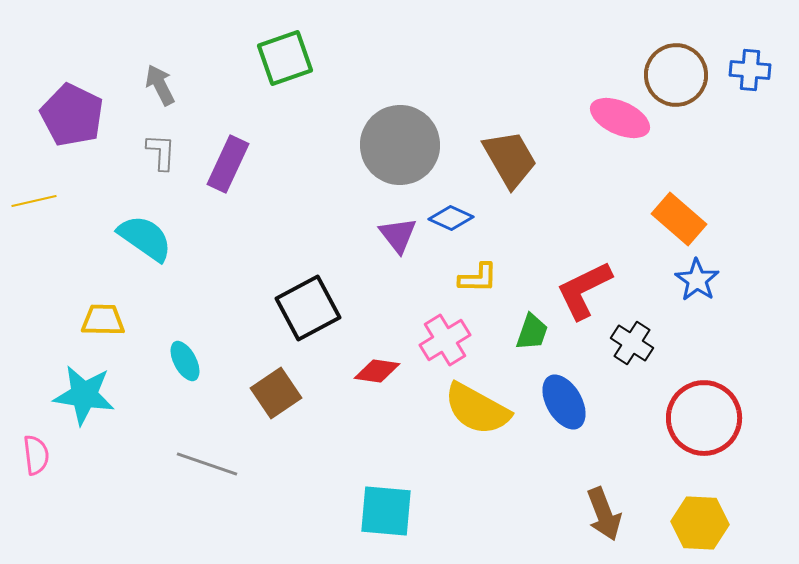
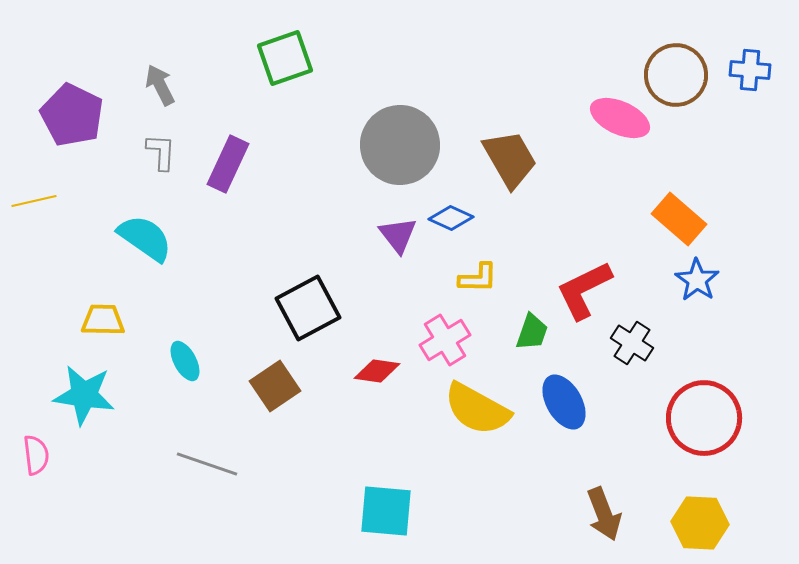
brown square: moved 1 px left, 7 px up
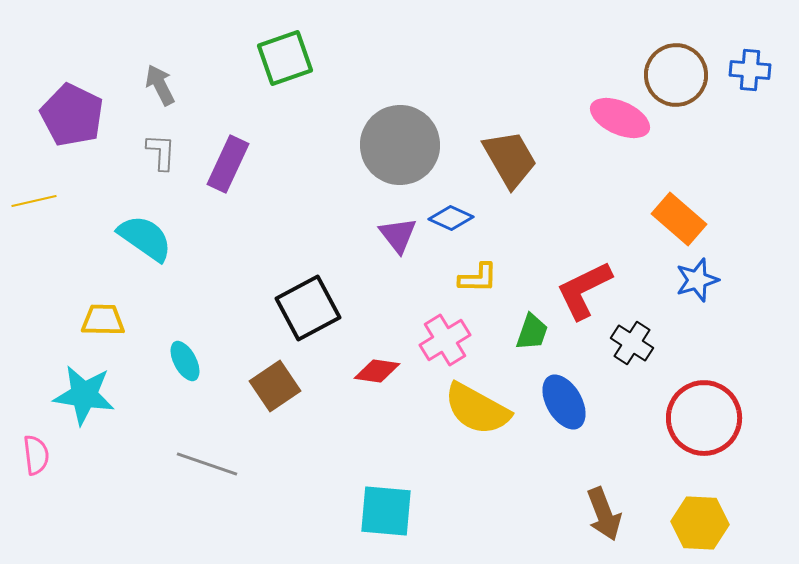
blue star: rotated 21 degrees clockwise
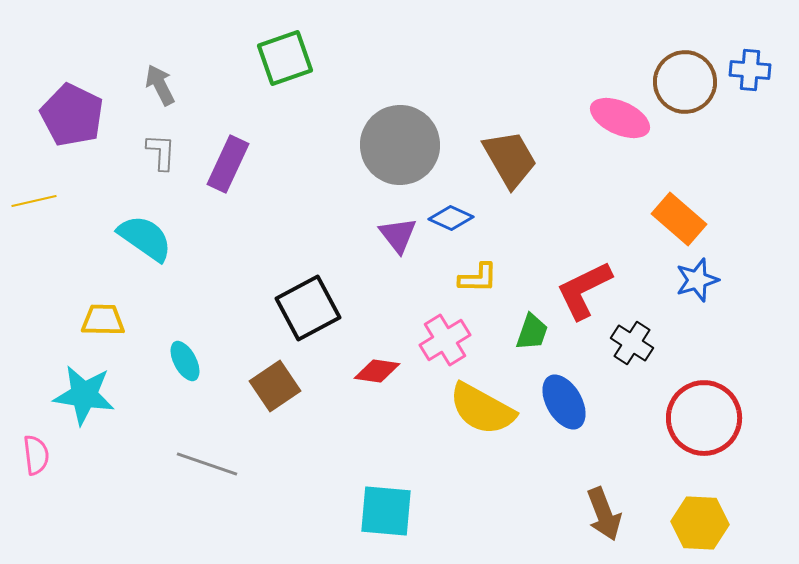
brown circle: moved 9 px right, 7 px down
yellow semicircle: moved 5 px right
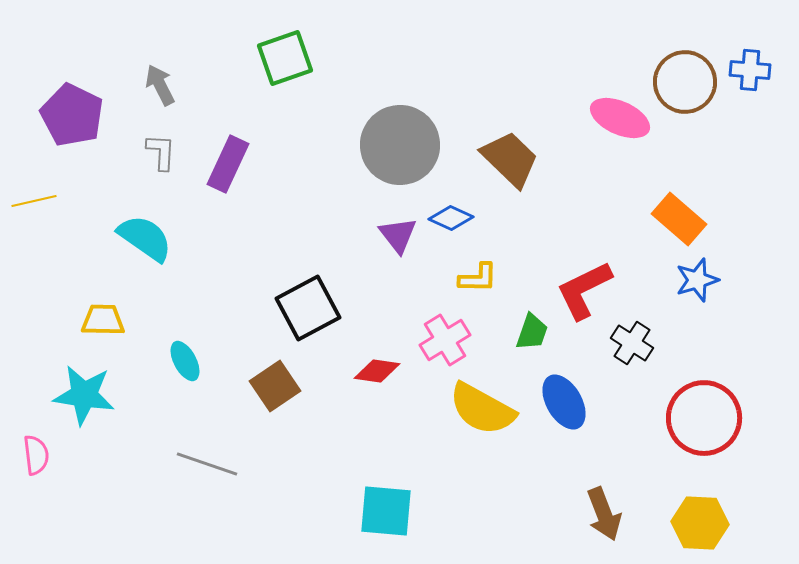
brown trapezoid: rotated 16 degrees counterclockwise
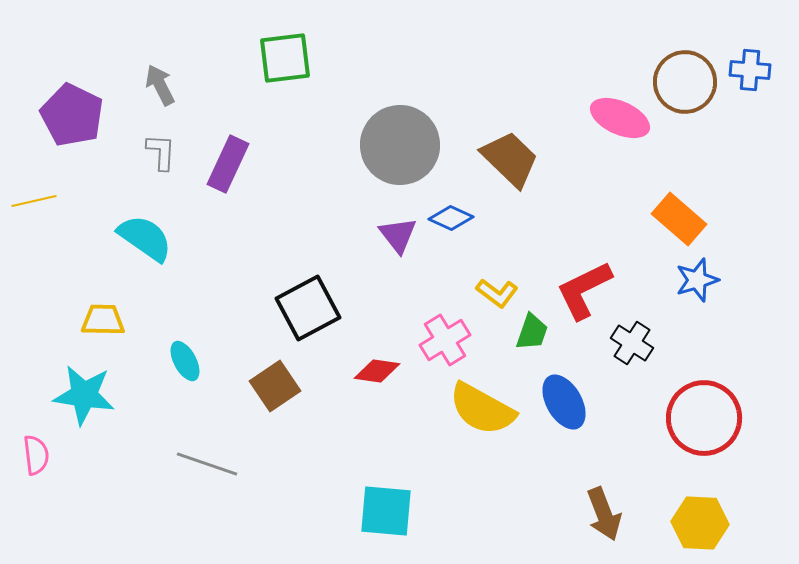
green square: rotated 12 degrees clockwise
yellow L-shape: moved 19 px right, 15 px down; rotated 36 degrees clockwise
